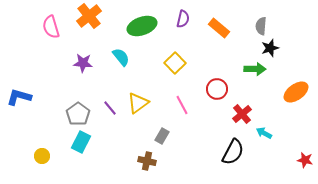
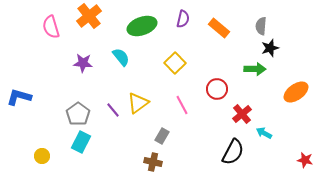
purple line: moved 3 px right, 2 px down
brown cross: moved 6 px right, 1 px down
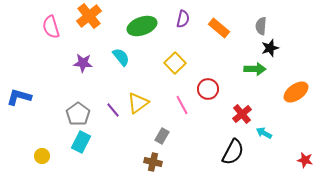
red circle: moved 9 px left
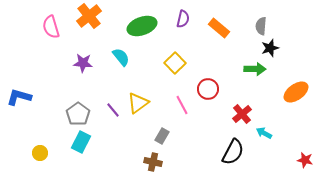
yellow circle: moved 2 px left, 3 px up
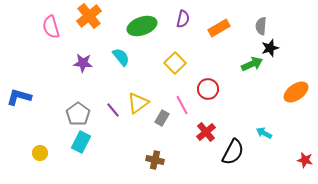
orange rectangle: rotated 70 degrees counterclockwise
green arrow: moved 3 px left, 5 px up; rotated 25 degrees counterclockwise
red cross: moved 36 px left, 18 px down
gray rectangle: moved 18 px up
brown cross: moved 2 px right, 2 px up
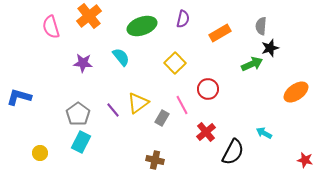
orange rectangle: moved 1 px right, 5 px down
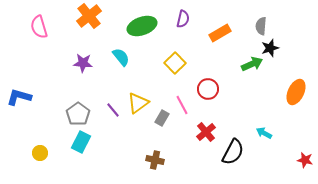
pink semicircle: moved 12 px left
orange ellipse: rotated 30 degrees counterclockwise
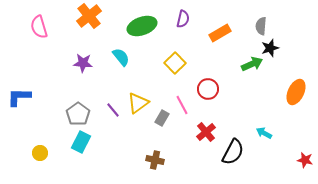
blue L-shape: rotated 15 degrees counterclockwise
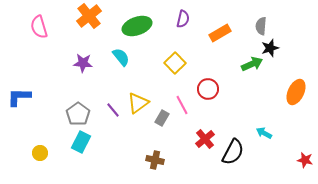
green ellipse: moved 5 px left
red cross: moved 1 px left, 7 px down
